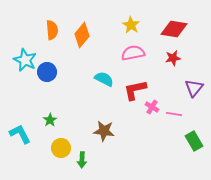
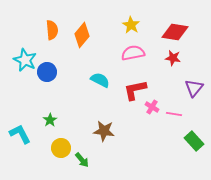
red diamond: moved 1 px right, 3 px down
red star: rotated 21 degrees clockwise
cyan semicircle: moved 4 px left, 1 px down
green rectangle: rotated 12 degrees counterclockwise
green arrow: rotated 42 degrees counterclockwise
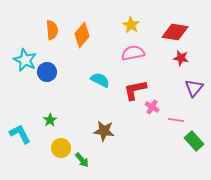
red star: moved 8 px right
pink line: moved 2 px right, 6 px down
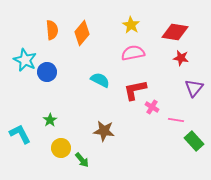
orange diamond: moved 2 px up
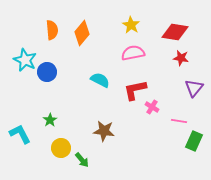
pink line: moved 3 px right, 1 px down
green rectangle: rotated 66 degrees clockwise
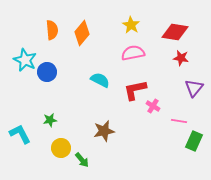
pink cross: moved 1 px right, 1 px up
green star: rotated 24 degrees clockwise
brown star: rotated 20 degrees counterclockwise
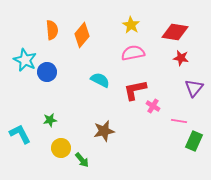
orange diamond: moved 2 px down
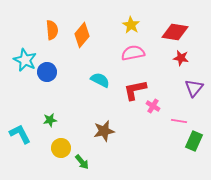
green arrow: moved 2 px down
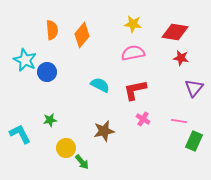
yellow star: moved 2 px right, 1 px up; rotated 24 degrees counterclockwise
cyan semicircle: moved 5 px down
pink cross: moved 10 px left, 13 px down
yellow circle: moved 5 px right
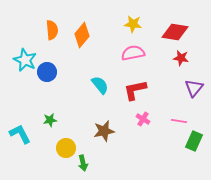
cyan semicircle: rotated 24 degrees clockwise
green arrow: moved 1 px right, 1 px down; rotated 28 degrees clockwise
